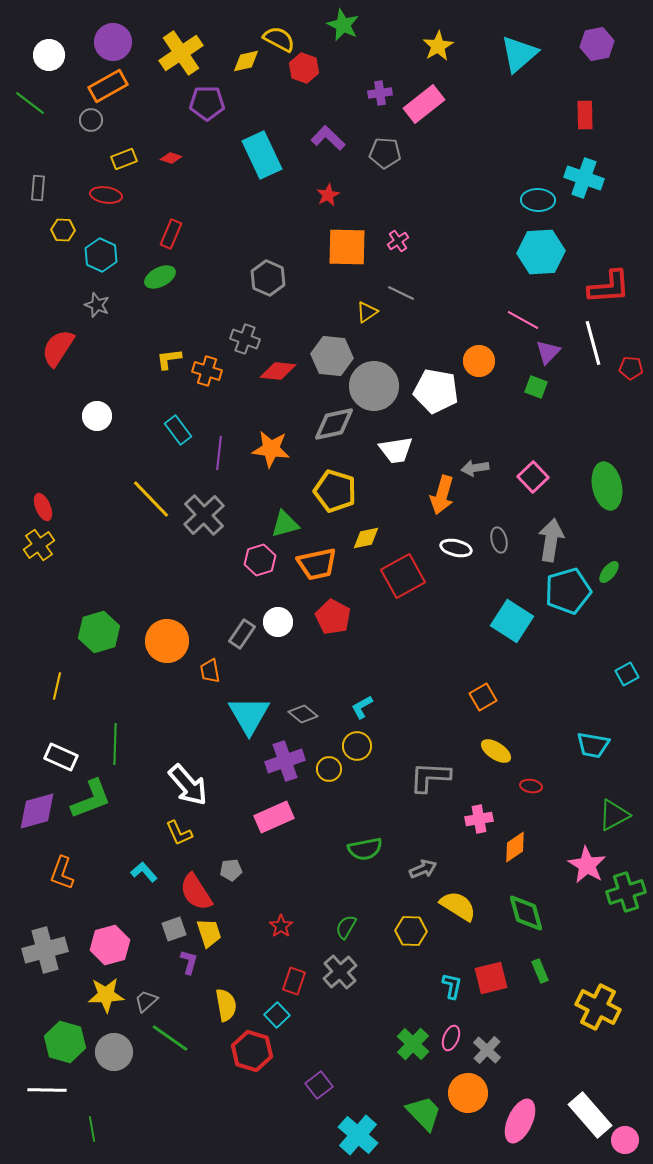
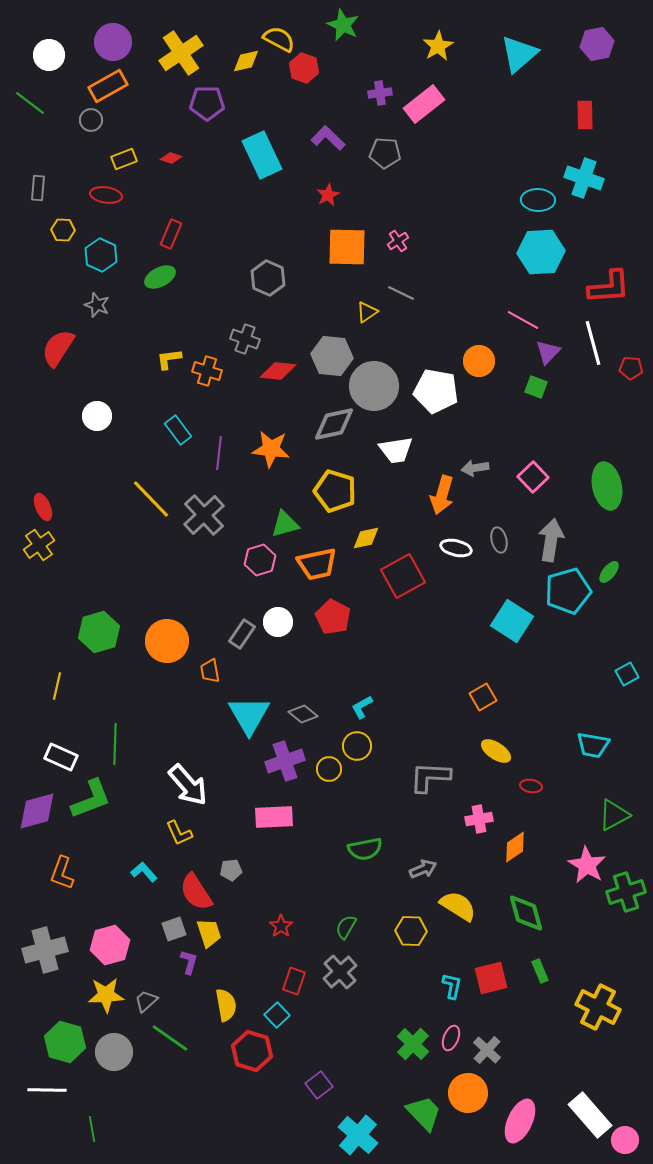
pink rectangle at (274, 817): rotated 21 degrees clockwise
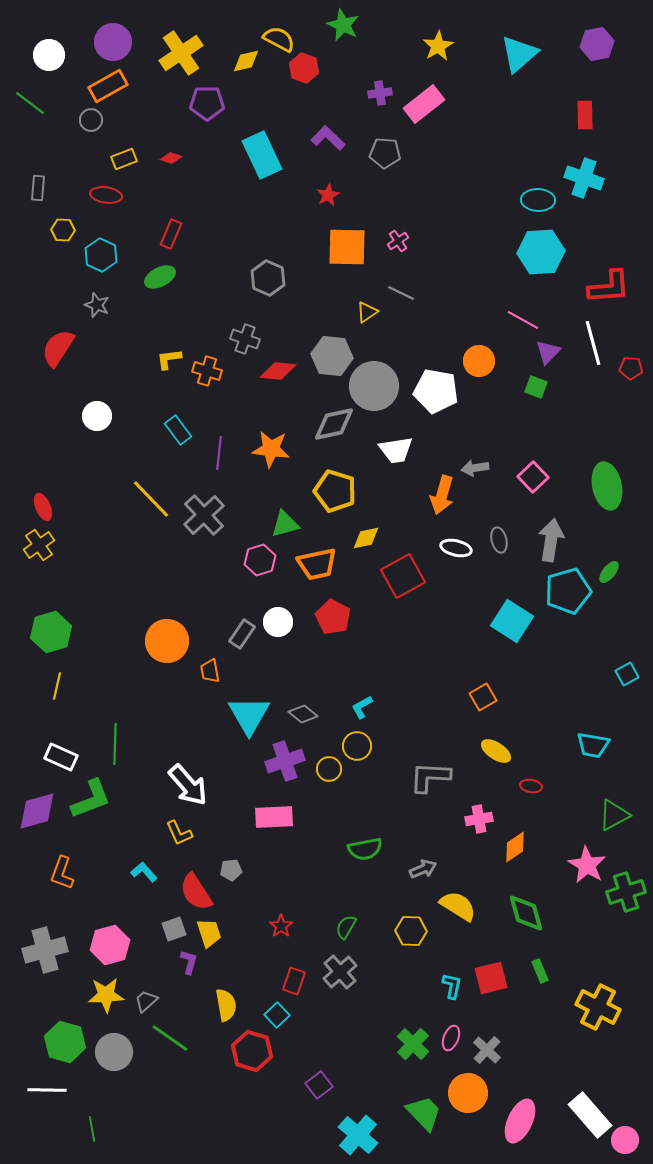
green hexagon at (99, 632): moved 48 px left
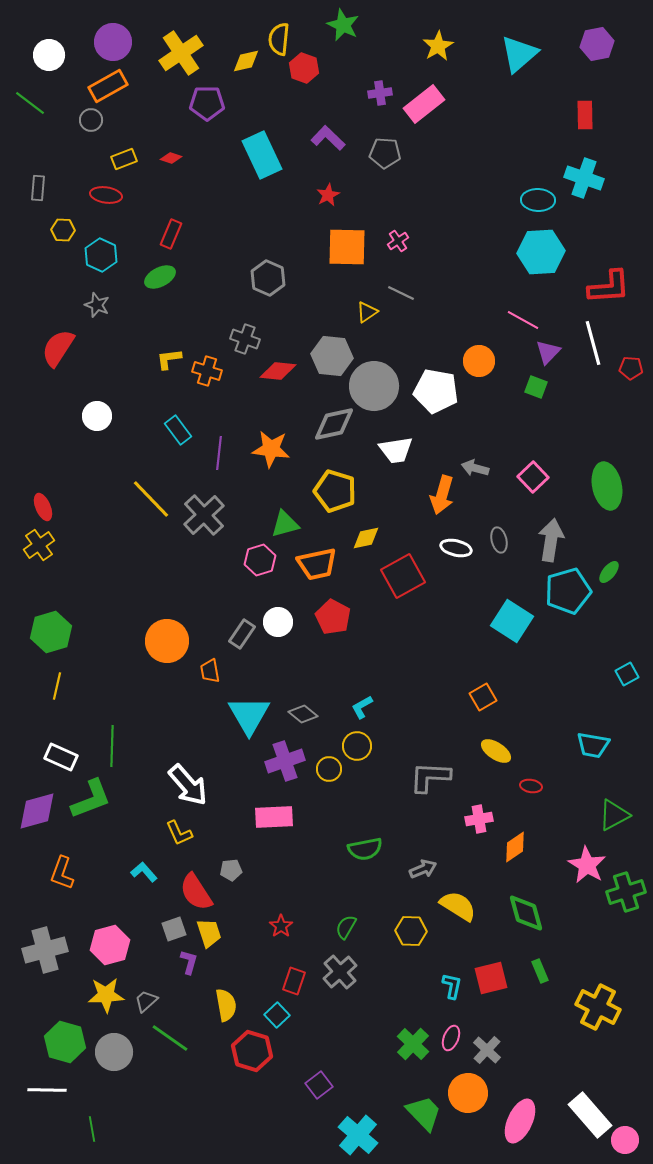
yellow semicircle at (279, 39): rotated 112 degrees counterclockwise
gray arrow at (475, 468): rotated 24 degrees clockwise
green line at (115, 744): moved 3 px left, 2 px down
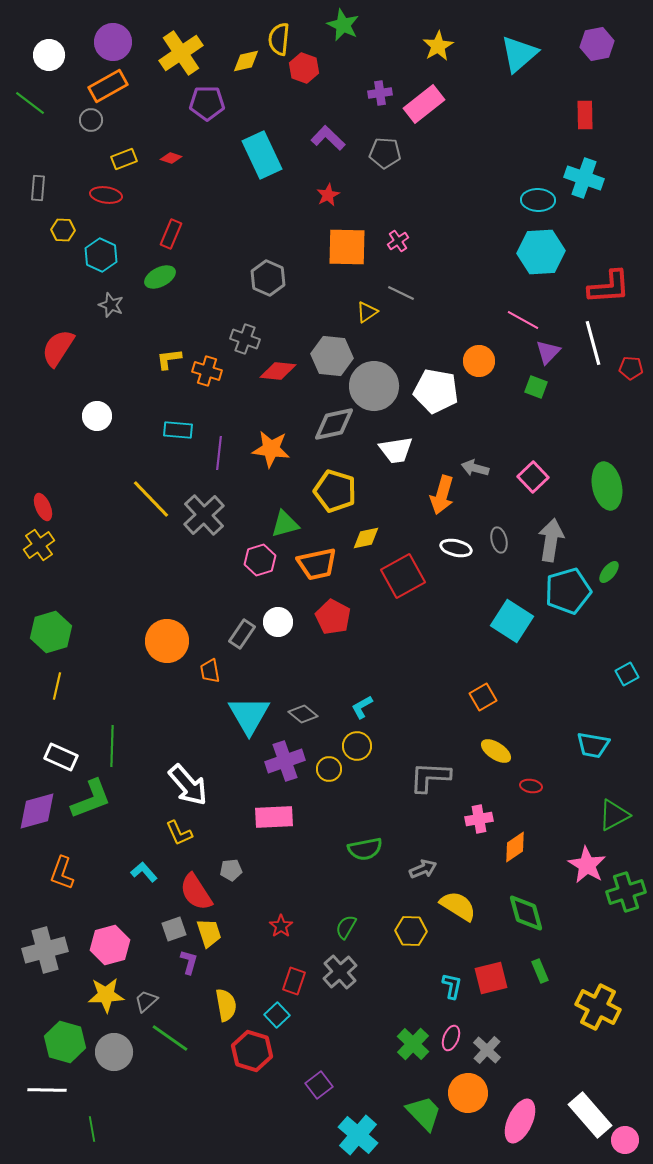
gray star at (97, 305): moved 14 px right
cyan rectangle at (178, 430): rotated 48 degrees counterclockwise
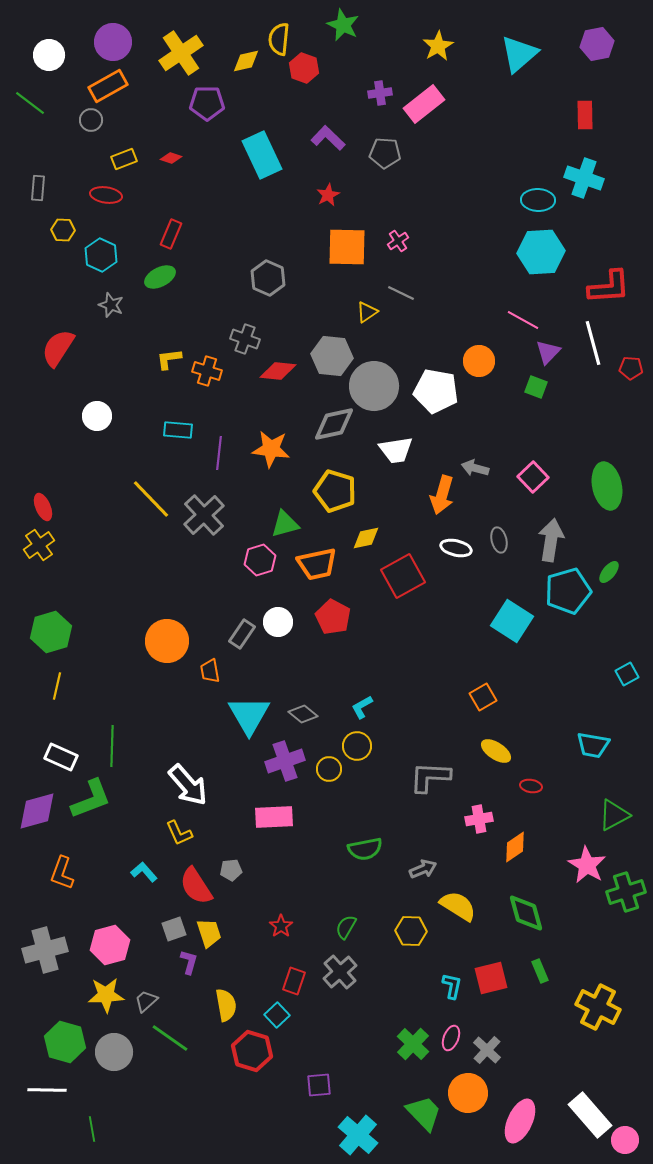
red semicircle at (196, 892): moved 6 px up
purple square at (319, 1085): rotated 32 degrees clockwise
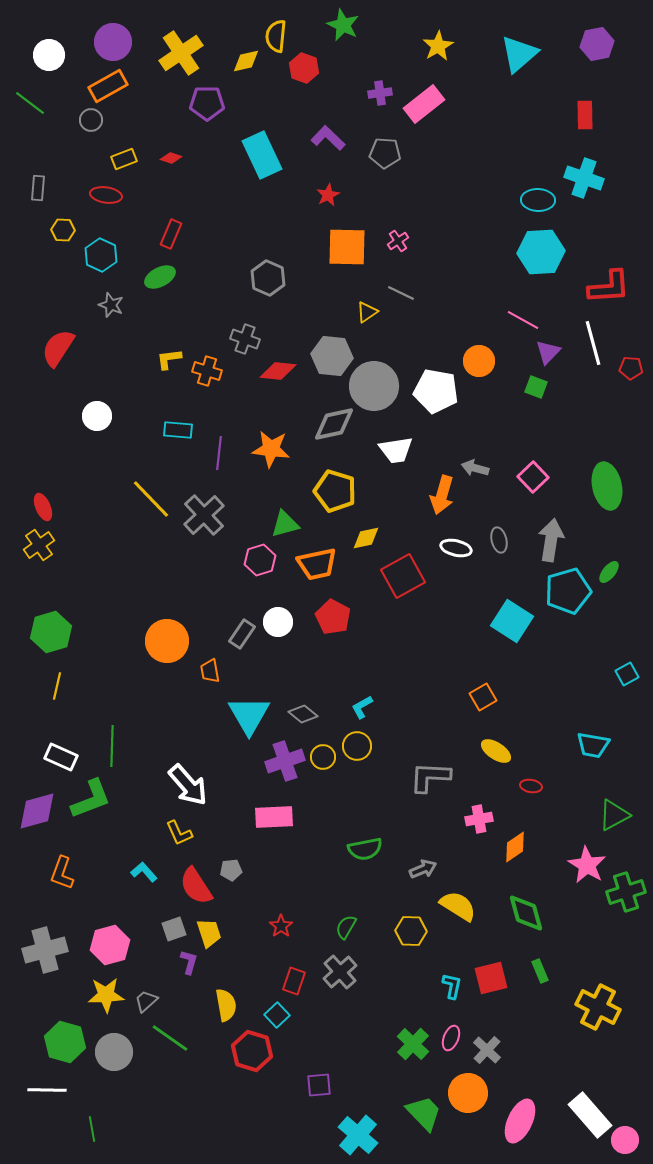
yellow semicircle at (279, 39): moved 3 px left, 3 px up
yellow circle at (329, 769): moved 6 px left, 12 px up
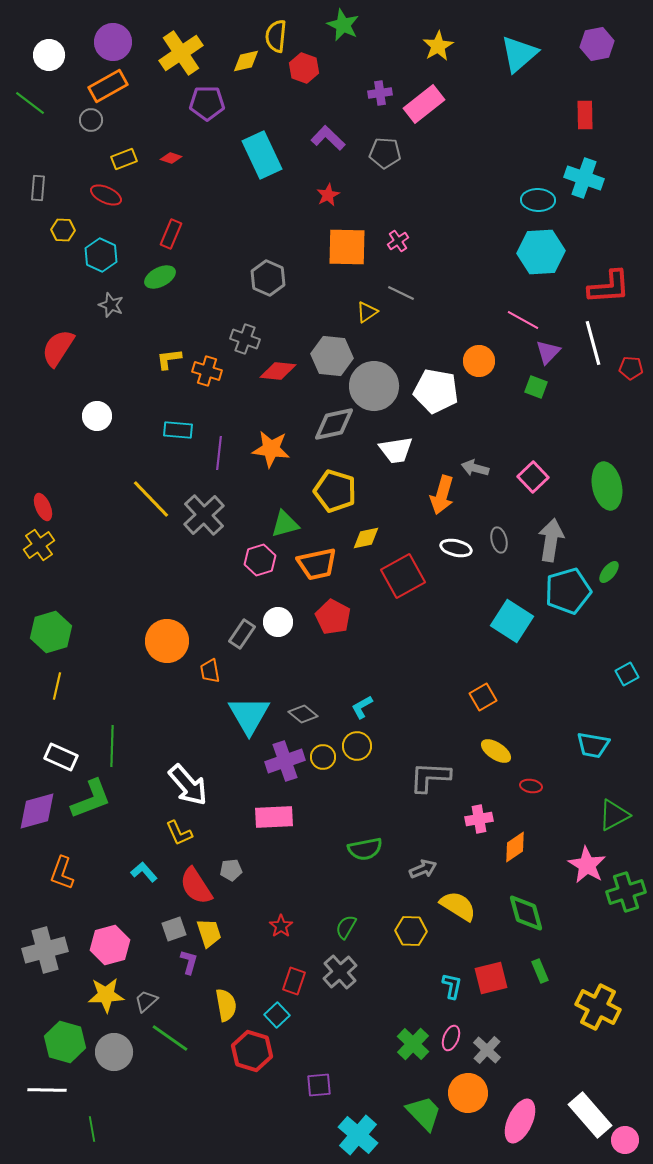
red ellipse at (106, 195): rotated 16 degrees clockwise
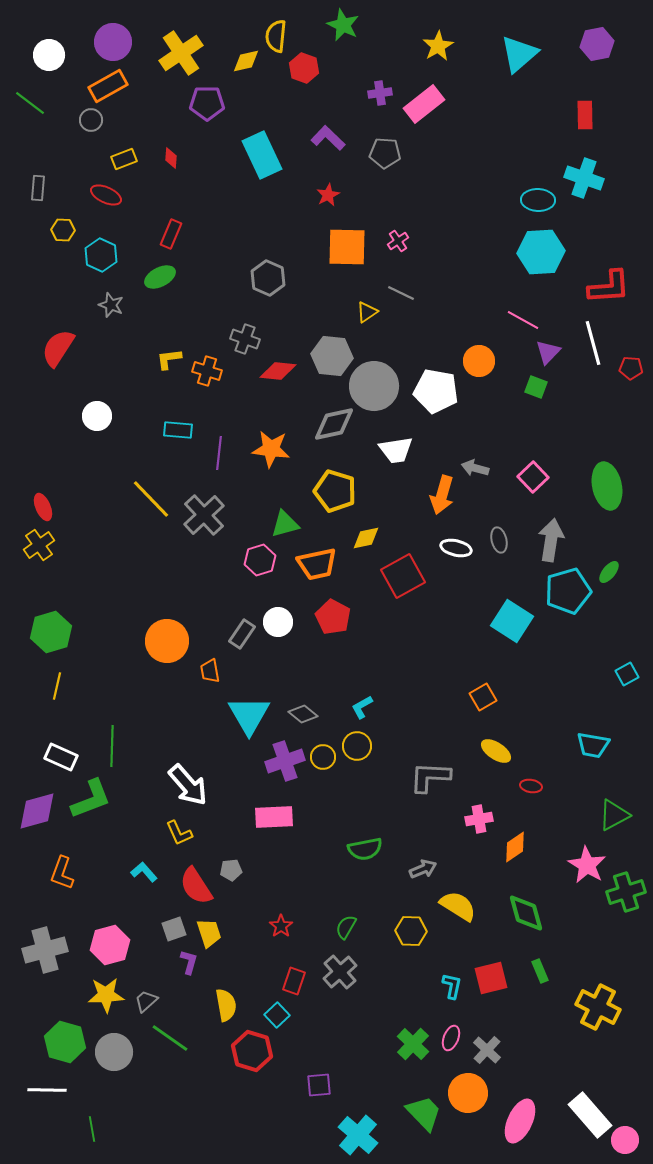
red diamond at (171, 158): rotated 75 degrees clockwise
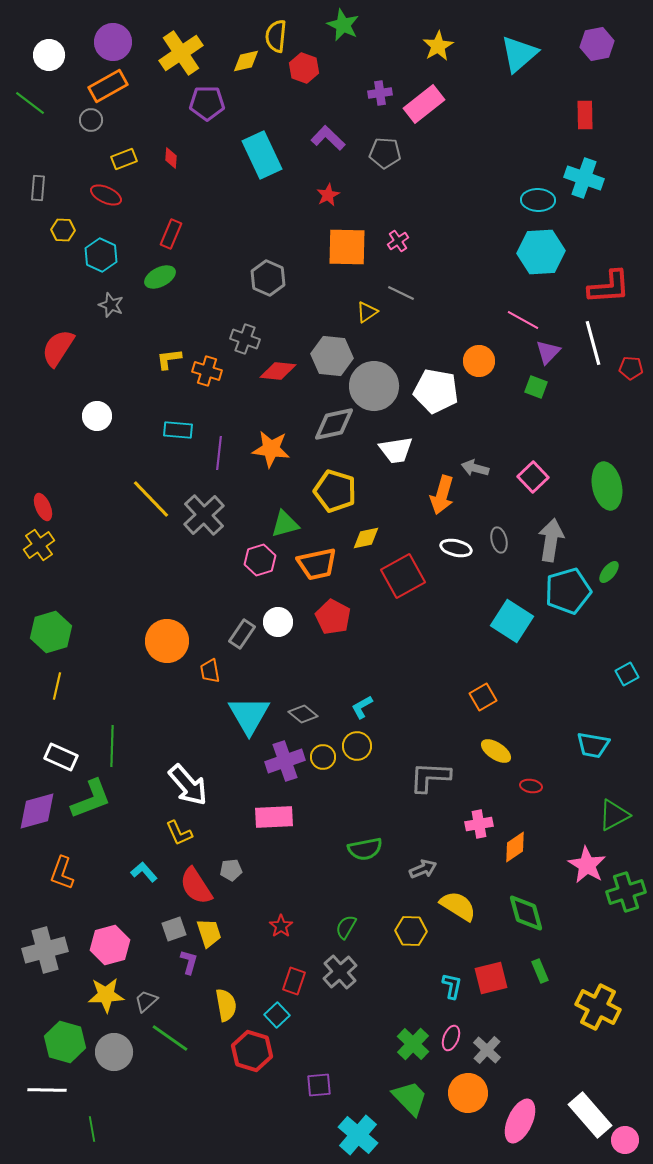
pink cross at (479, 819): moved 5 px down
green trapezoid at (424, 1113): moved 14 px left, 15 px up
